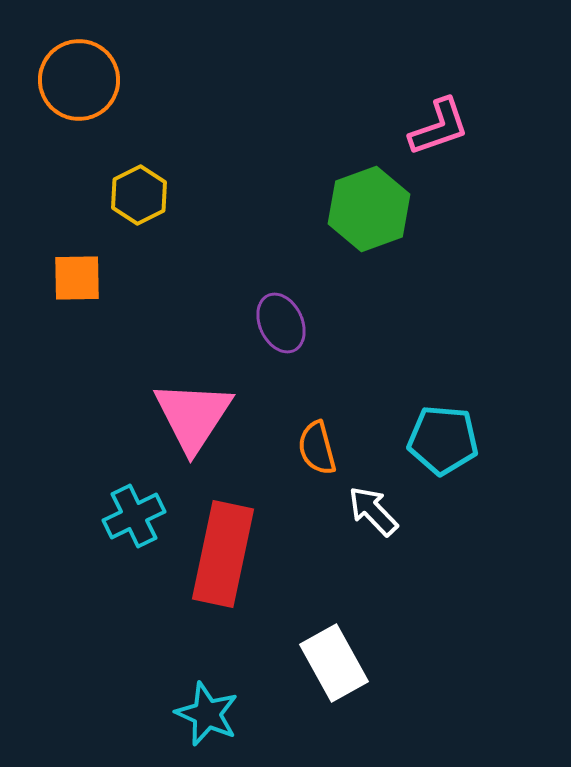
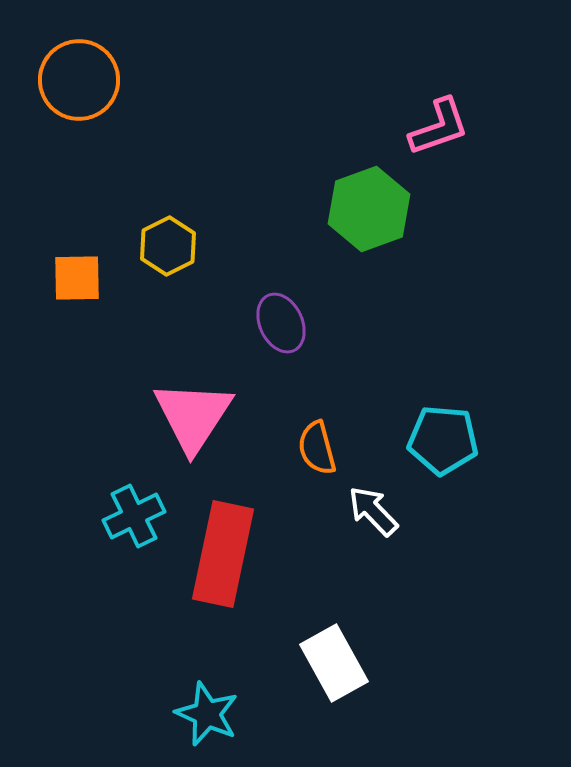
yellow hexagon: moved 29 px right, 51 px down
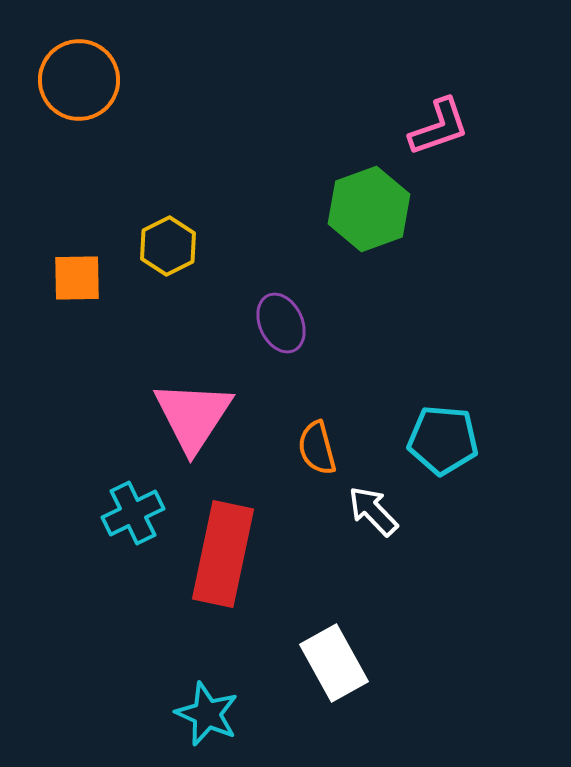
cyan cross: moved 1 px left, 3 px up
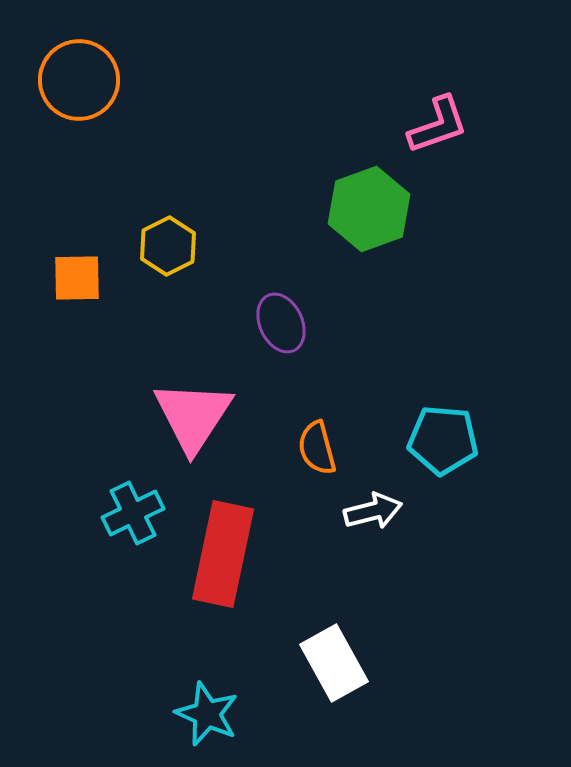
pink L-shape: moved 1 px left, 2 px up
white arrow: rotated 120 degrees clockwise
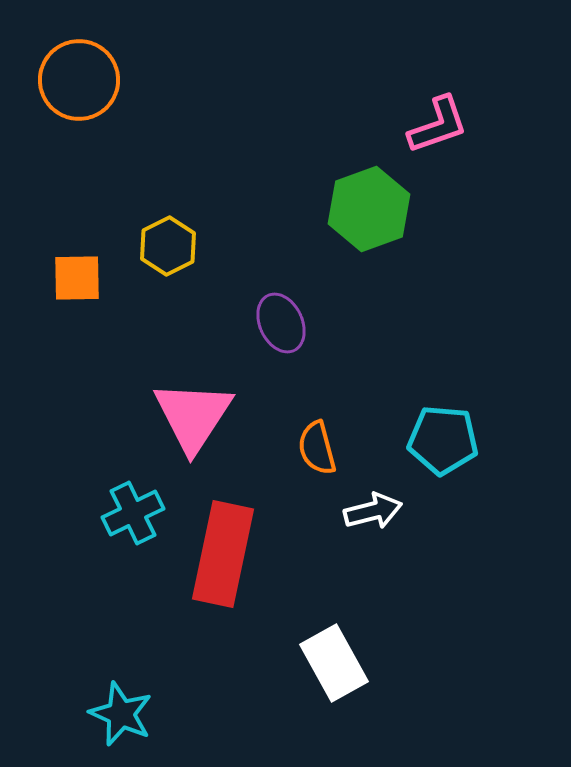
cyan star: moved 86 px left
